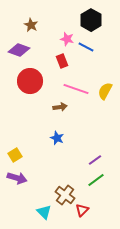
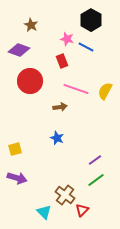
yellow square: moved 6 px up; rotated 16 degrees clockwise
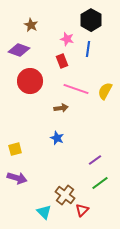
blue line: moved 2 px right, 2 px down; rotated 70 degrees clockwise
brown arrow: moved 1 px right, 1 px down
green line: moved 4 px right, 3 px down
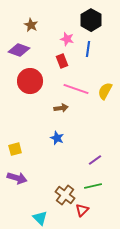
green line: moved 7 px left, 3 px down; rotated 24 degrees clockwise
cyan triangle: moved 4 px left, 6 px down
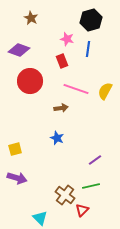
black hexagon: rotated 15 degrees clockwise
brown star: moved 7 px up
green line: moved 2 px left
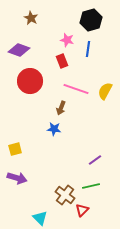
pink star: moved 1 px down
brown arrow: rotated 120 degrees clockwise
blue star: moved 3 px left, 9 px up; rotated 16 degrees counterclockwise
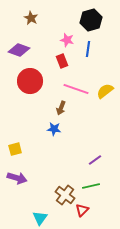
yellow semicircle: rotated 24 degrees clockwise
cyan triangle: rotated 21 degrees clockwise
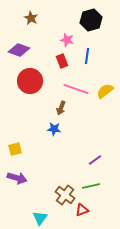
blue line: moved 1 px left, 7 px down
red triangle: rotated 24 degrees clockwise
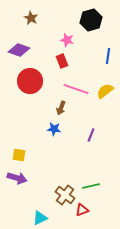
blue line: moved 21 px right
yellow square: moved 4 px right, 6 px down; rotated 24 degrees clockwise
purple line: moved 4 px left, 25 px up; rotated 32 degrees counterclockwise
cyan triangle: rotated 28 degrees clockwise
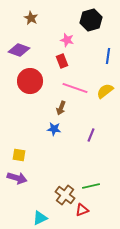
pink line: moved 1 px left, 1 px up
